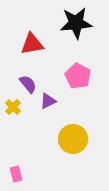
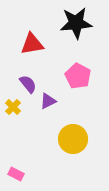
pink rectangle: rotated 49 degrees counterclockwise
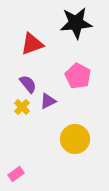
red triangle: rotated 10 degrees counterclockwise
yellow cross: moved 9 px right
yellow circle: moved 2 px right
pink rectangle: rotated 63 degrees counterclockwise
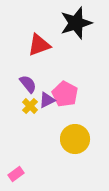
black star: rotated 12 degrees counterclockwise
red triangle: moved 7 px right, 1 px down
pink pentagon: moved 13 px left, 18 px down
purple triangle: moved 1 px left, 1 px up
yellow cross: moved 8 px right, 1 px up
